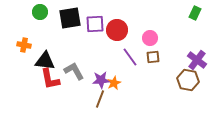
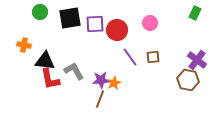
pink circle: moved 15 px up
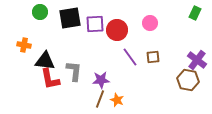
gray L-shape: rotated 35 degrees clockwise
orange star: moved 3 px right, 17 px down; rotated 24 degrees counterclockwise
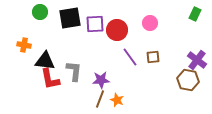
green rectangle: moved 1 px down
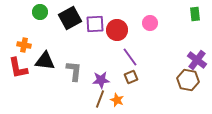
green rectangle: rotated 32 degrees counterclockwise
black square: rotated 20 degrees counterclockwise
brown square: moved 22 px left, 20 px down; rotated 16 degrees counterclockwise
red L-shape: moved 32 px left, 11 px up
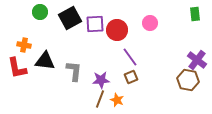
red L-shape: moved 1 px left
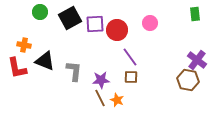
black triangle: rotated 15 degrees clockwise
brown square: rotated 24 degrees clockwise
brown line: moved 1 px up; rotated 48 degrees counterclockwise
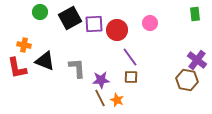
purple square: moved 1 px left
gray L-shape: moved 3 px right, 3 px up; rotated 10 degrees counterclockwise
brown hexagon: moved 1 px left
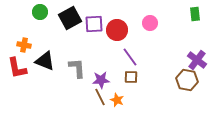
brown line: moved 1 px up
